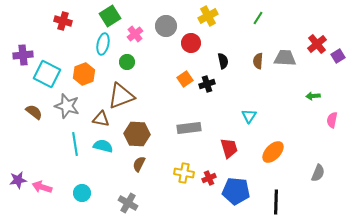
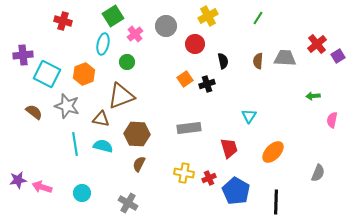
green square at (110, 16): moved 3 px right
red circle at (191, 43): moved 4 px right, 1 px down
blue pentagon at (236, 191): rotated 24 degrees clockwise
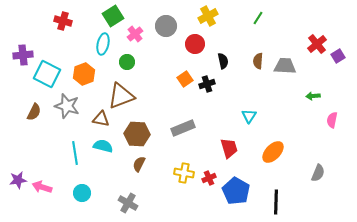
gray trapezoid at (285, 58): moved 8 px down
brown semicircle at (34, 112): rotated 78 degrees clockwise
gray rectangle at (189, 128): moved 6 px left; rotated 15 degrees counterclockwise
cyan line at (75, 144): moved 9 px down
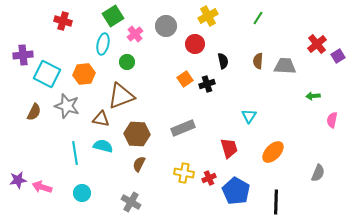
orange hexagon at (84, 74): rotated 15 degrees clockwise
gray cross at (128, 203): moved 3 px right, 1 px up
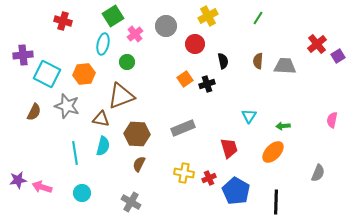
green arrow at (313, 96): moved 30 px left, 30 px down
cyan semicircle at (103, 146): rotated 90 degrees clockwise
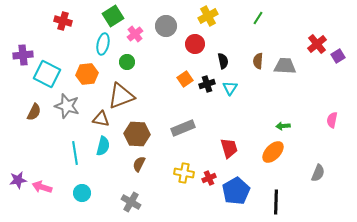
orange hexagon at (84, 74): moved 3 px right
cyan triangle at (249, 116): moved 19 px left, 28 px up
blue pentagon at (236, 191): rotated 12 degrees clockwise
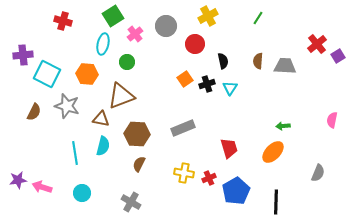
orange hexagon at (87, 74): rotated 10 degrees clockwise
